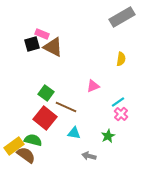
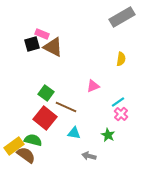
green star: moved 1 px up; rotated 16 degrees counterclockwise
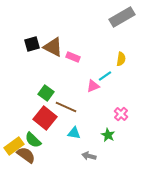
pink rectangle: moved 31 px right, 23 px down
cyan line: moved 13 px left, 26 px up
green semicircle: rotated 150 degrees counterclockwise
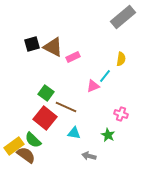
gray rectangle: moved 1 px right; rotated 10 degrees counterclockwise
pink rectangle: rotated 48 degrees counterclockwise
cyan line: rotated 16 degrees counterclockwise
pink cross: rotated 24 degrees counterclockwise
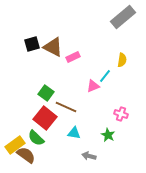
yellow semicircle: moved 1 px right, 1 px down
green semicircle: moved 3 px right, 2 px up
yellow rectangle: moved 1 px right, 1 px up
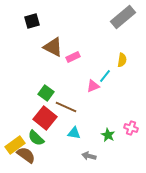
black square: moved 23 px up
pink cross: moved 10 px right, 14 px down
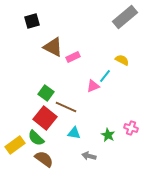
gray rectangle: moved 2 px right
yellow semicircle: rotated 72 degrees counterclockwise
brown semicircle: moved 18 px right, 4 px down
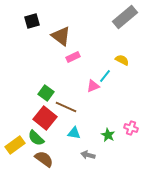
brown triangle: moved 8 px right, 11 px up; rotated 10 degrees clockwise
gray arrow: moved 1 px left, 1 px up
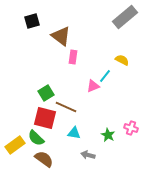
pink rectangle: rotated 56 degrees counterclockwise
green square: rotated 21 degrees clockwise
red square: rotated 25 degrees counterclockwise
